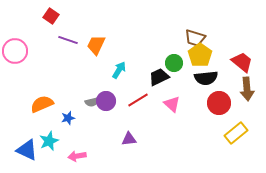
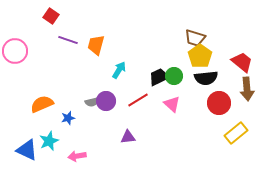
orange trapezoid: rotated 10 degrees counterclockwise
yellow pentagon: moved 1 px down
green circle: moved 13 px down
purple triangle: moved 1 px left, 2 px up
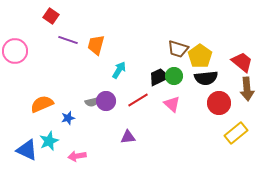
brown trapezoid: moved 17 px left, 11 px down
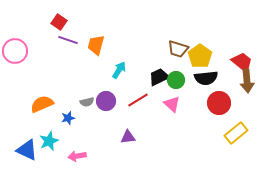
red square: moved 8 px right, 6 px down
green circle: moved 2 px right, 4 px down
brown arrow: moved 8 px up
gray semicircle: moved 5 px left
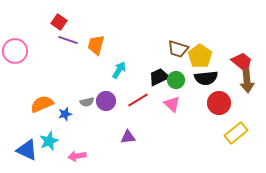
blue star: moved 3 px left, 4 px up
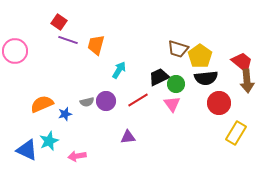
green circle: moved 4 px down
pink triangle: rotated 12 degrees clockwise
yellow rectangle: rotated 20 degrees counterclockwise
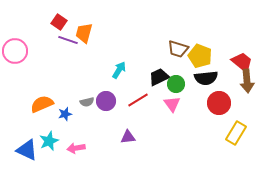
orange trapezoid: moved 12 px left, 12 px up
yellow pentagon: rotated 15 degrees counterclockwise
pink arrow: moved 1 px left, 8 px up
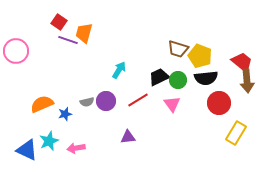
pink circle: moved 1 px right
green circle: moved 2 px right, 4 px up
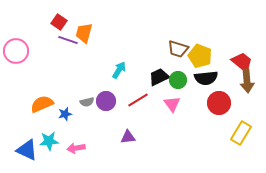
yellow rectangle: moved 5 px right
cyan star: rotated 18 degrees clockwise
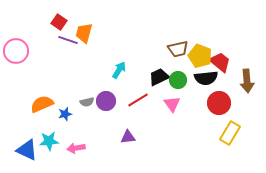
brown trapezoid: rotated 30 degrees counterclockwise
red trapezoid: moved 22 px left
yellow rectangle: moved 11 px left
